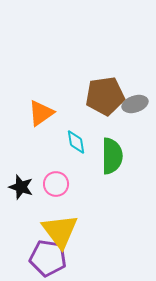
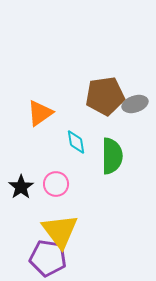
orange triangle: moved 1 px left
black star: rotated 20 degrees clockwise
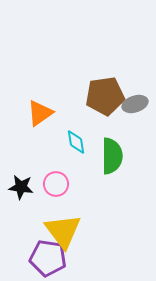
black star: rotated 30 degrees counterclockwise
yellow triangle: moved 3 px right
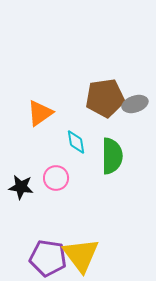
brown pentagon: moved 2 px down
pink circle: moved 6 px up
yellow triangle: moved 18 px right, 24 px down
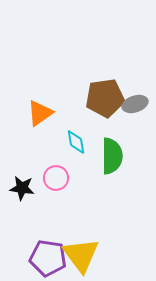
black star: moved 1 px right, 1 px down
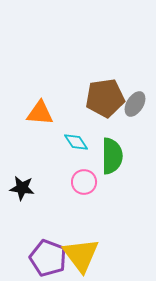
gray ellipse: rotated 40 degrees counterclockwise
orange triangle: rotated 40 degrees clockwise
cyan diamond: rotated 25 degrees counterclockwise
pink circle: moved 28 px right, 4 px down
purple pentagon: rotated 12 degrees clockwise
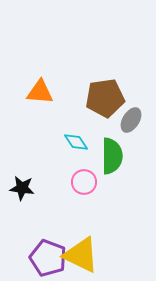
gray ellipse: moved 4 px left, 16 px down
orange triangle: moved 21 px up
yellow triangle: rotated 27 degrees counterclockwise
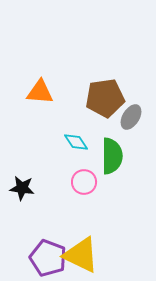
gray ellipse: moved 3 px up
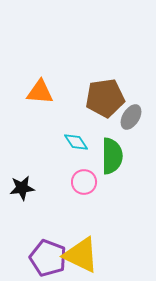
black star: rotated 15 degrees counterclockwise
